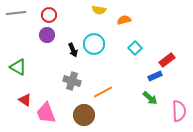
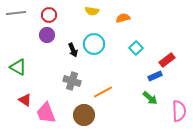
yellow semicircle: moved 7 px left, 1 px down
orange semicircle: moved 1 px left, 2 px up
cyan square: moved 1 px right
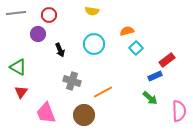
orange semicircle: moved 4 px right, 13 px down
purple circle: moved 9 px left, 1 px up
black arrow: moved 13 px left
red triangle: moved 4 px left, 8 px up; rotated 32 degrees clockwise
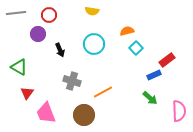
green triangle: moved 1 px right
blue rectangle: moved 1 px left, 1 px up
red triangle: moved 6 px right, 1 px down
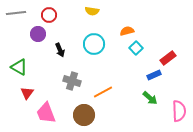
red rectangle: moved 1 px right, 2 px up
